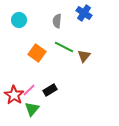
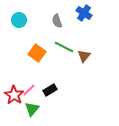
gray semicircle: rotated 24 degrees counterclockwise
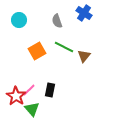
orange square: moved 2 px up; rotated 24 degrees clockwise
black rectangle: rotated 48 degrees counterclockwise
red star: moved 2 px right, 1 px down
green triangle: rotated 21 degrees counterclockwise
